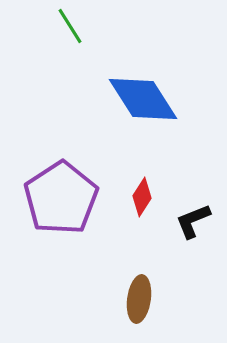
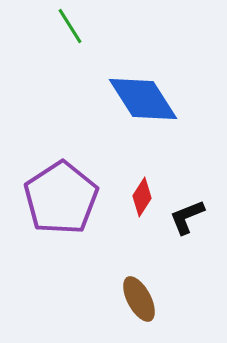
black L-shape: moved 6 px left, 4 px up
brown ellipse: rotated 36 degrees counterclockwise
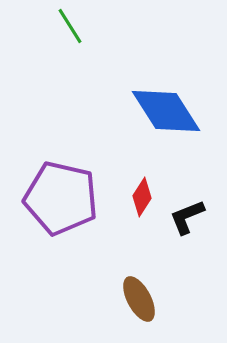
blue diamond: moved 23 px right, 12 px down
purple pentagon: rotated 26 degrees counterclockwise
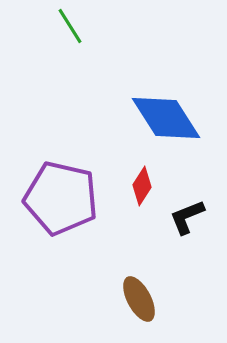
blue diamond: moved 7 px down
red diamond: moved 11 px up
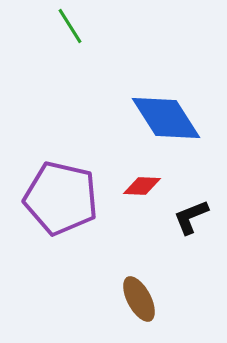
red diamond: rotated 60 degrees clockwise
black L-shape: moved 4 px right
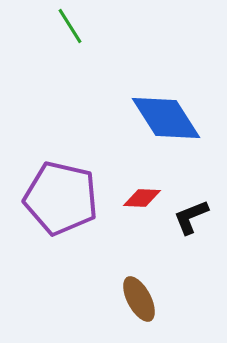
red diamond: moved 12 px down
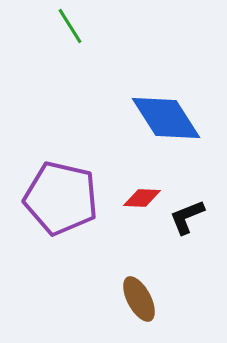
black L-shape: moved 4 px left
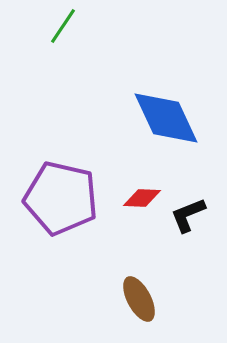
green line: moved 7 px left; rotated 66 degrees clockwise
blue diamond: rotated 8 degrees clockwise
black L-shape: moved 1 px right, 2 px up
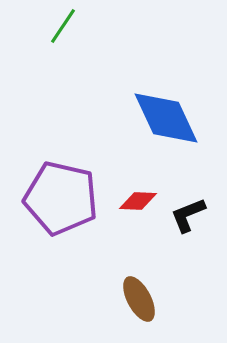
red diamond: moved 4 px left, 3 px down
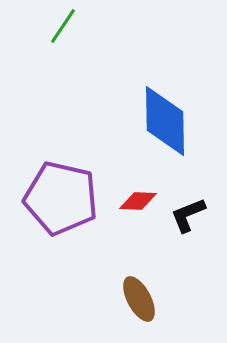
blue diamond: moved 1 px left, 3 px down; rotated 24 degrees clockwise
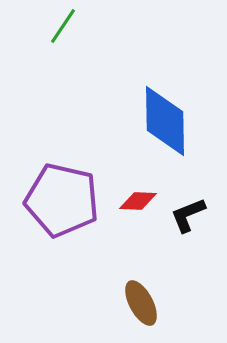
purple pentagon: moved 1 px right, 2 px down
brown ellipse: moved 2 px right, 4 px down
